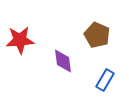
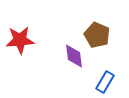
purple diamond: moved 11 px right, 5 px up
blue rectangle: moved 2 px down
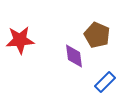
blue rectangle: rotated 15 degrees clockwise
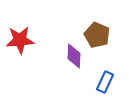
purple diamond: rotated 10 degrees clockwise
blue rectangle: rotated 20 degrees counterclockwise
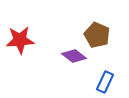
purple diamond: rotated 55 degrees counterclockwise
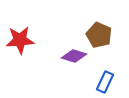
brown pentagon: moved 2 px right
purple diamond: rotated 20 degrees counterclockwise
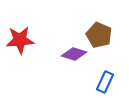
purple diamond: moved 2 px up
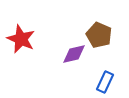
red star: moved 1 px right, 1 px up; rotated 28 degrees clockwise
purple diamond: rotated 30 degrees counterclockwise
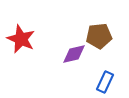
brown pentagon: moved 1 px down; rotated 30 degrees counterclockwise
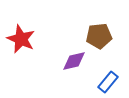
purple diamond: moved 7 px down
blue rectangle: moved 3 px right; rotated 15 degrees clockwise
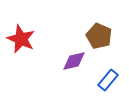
brown pentagon: rotated 30 degrees clockwise
blue rectangle: moved 2 px up
